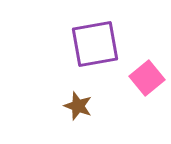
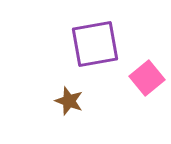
brown star: moved 9 px left, 5 px up
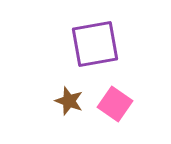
pink square: moved 32 px left, 26 px down; rotated 16 degrees counterclockwise
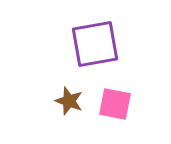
pink square: rotated 24 degrees counterclockwise
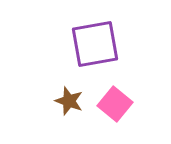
pink square: rotated 28 degrees clockwise
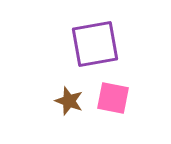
pink square: moved 2 px left, 6 px up; rotated 28 degrees counterclockwise
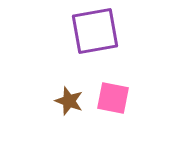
purple square: moved 13 px up
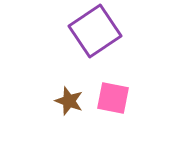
purple square: rotated 24 degrees counterclockwise
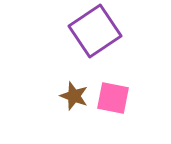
brown star: moved 5 px right, 5 px up
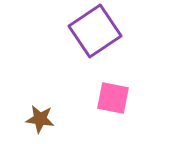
brown star: moved 34 px left, 23 px down; rotated 12 degrees counterclockwise
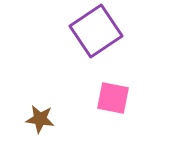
purple square: moved 1 px right
